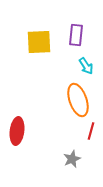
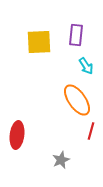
orange ellipse: moved 1 px left; rotated 16 degrees counterclockwise
red ellipse: moved 4 px down
gray star: moved 11 px left, 1 px down
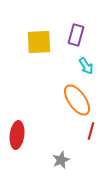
purple rectangle: rotated 10 degrees clockwise
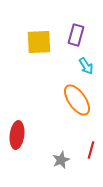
red line: moved 19 px down
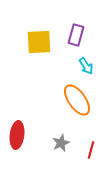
gray star: moved 17 px up
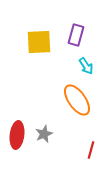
gray star: moved 17 px left, 9 px up
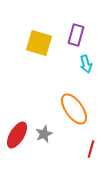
yellow square: moved 1 px down; rotated 20 degrees clockwise
cyan arrow: moved 2 px up; rotated 18 degrees clockwise
orange ellipse: moved 3 px left, 9 px down
red ellipse: rotated 24 degrees clockwise
red line: moved 1 px up
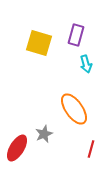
red ellipse: moved 13 px down
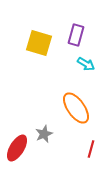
cyan arrow: rotated 42 degrees counterclockwise
orange ellipse: moved 2 px right, 1 px up
